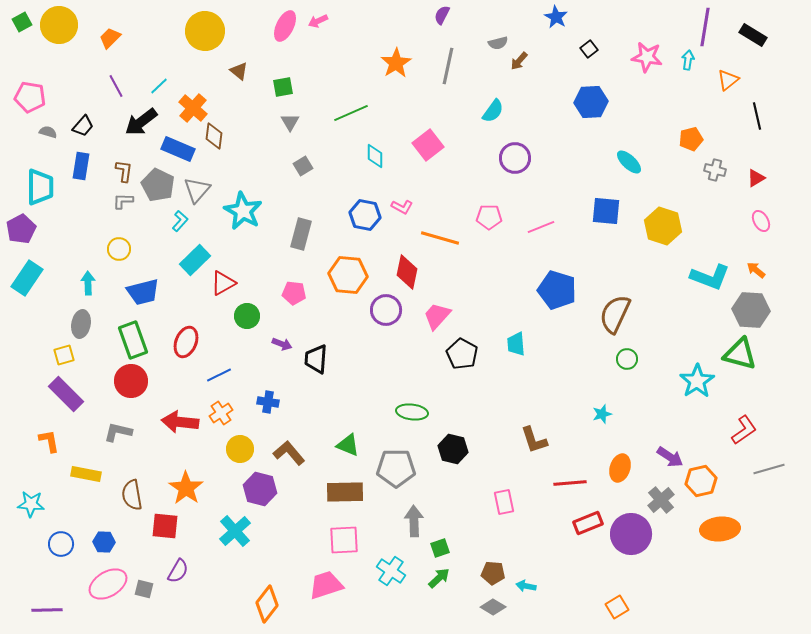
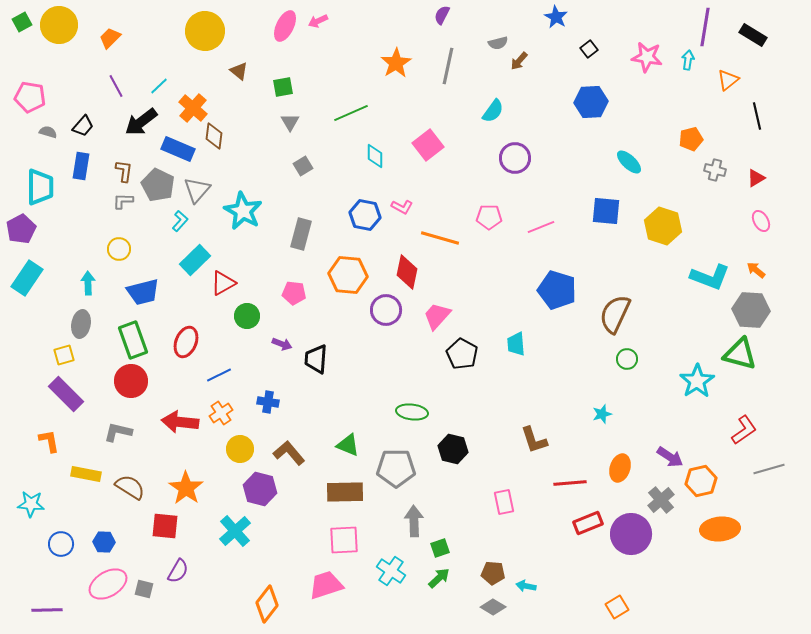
brown semicircle at (132, 495): moved 2 px left, 8 px up; rotated 132 degrees clockwise
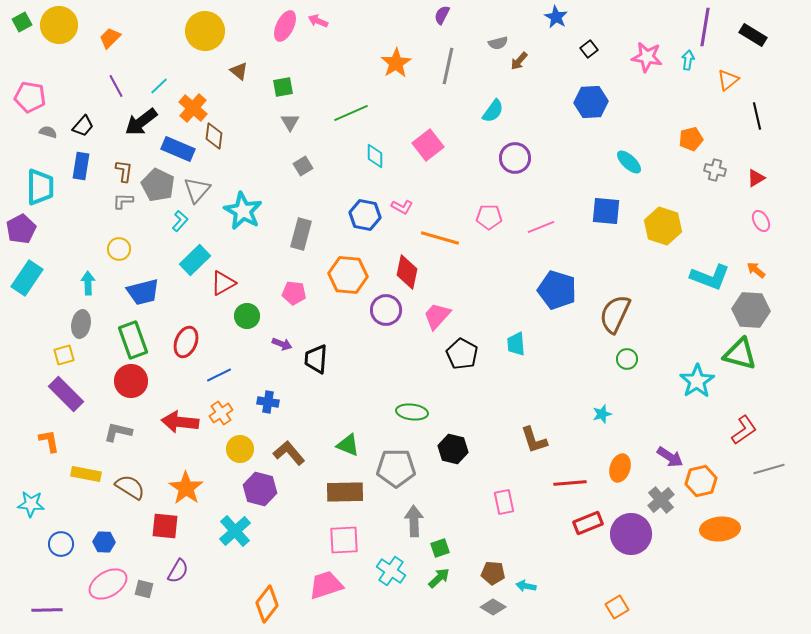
pink arrow at (318, 21): rotated 48 degrees clockwise
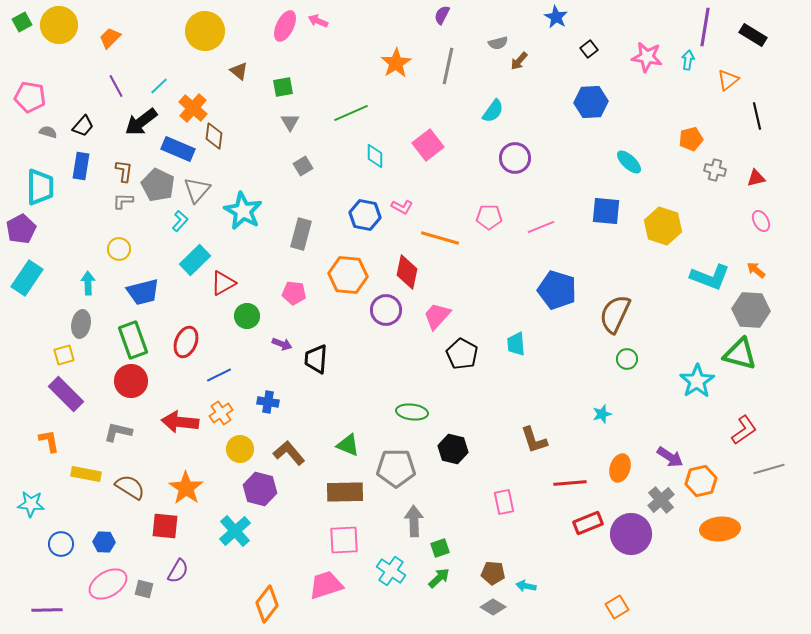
red triangle at (756, 178): rotated 18 degrees clockwise
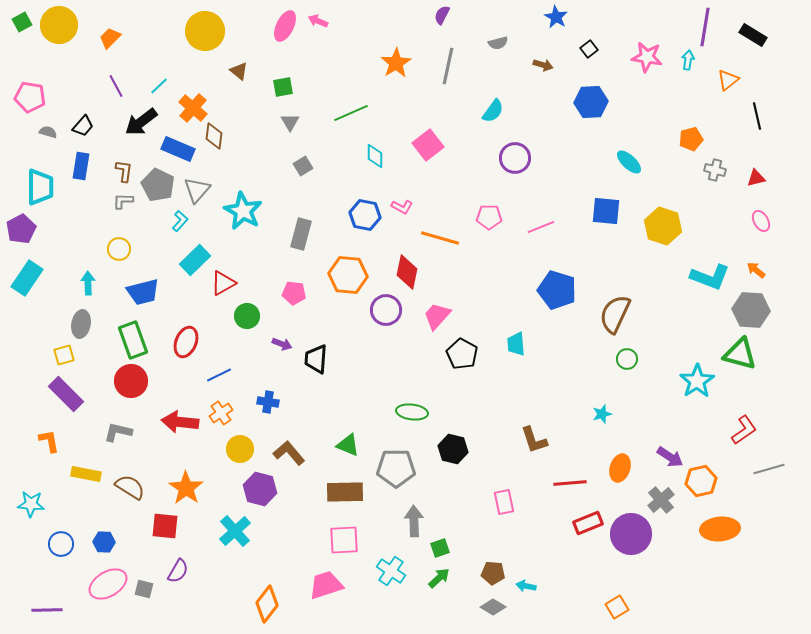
brown arrow at (519, 61): moved 24 px right, 4 px down; rotated 114 degrees counterclockwise
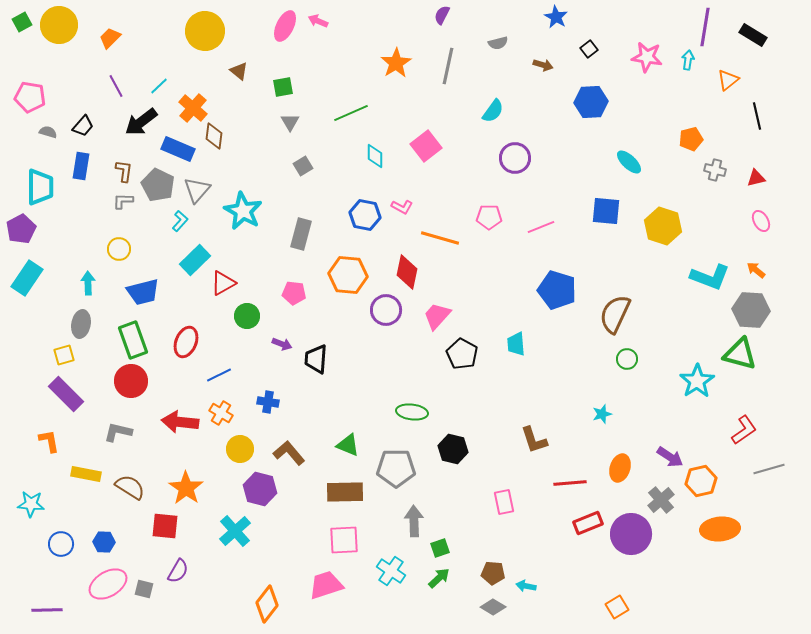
pink square at (428, 145): moved 2 px left, 1 px down
orange cross at (221, 413): rotated 25 degrees counterclockwise
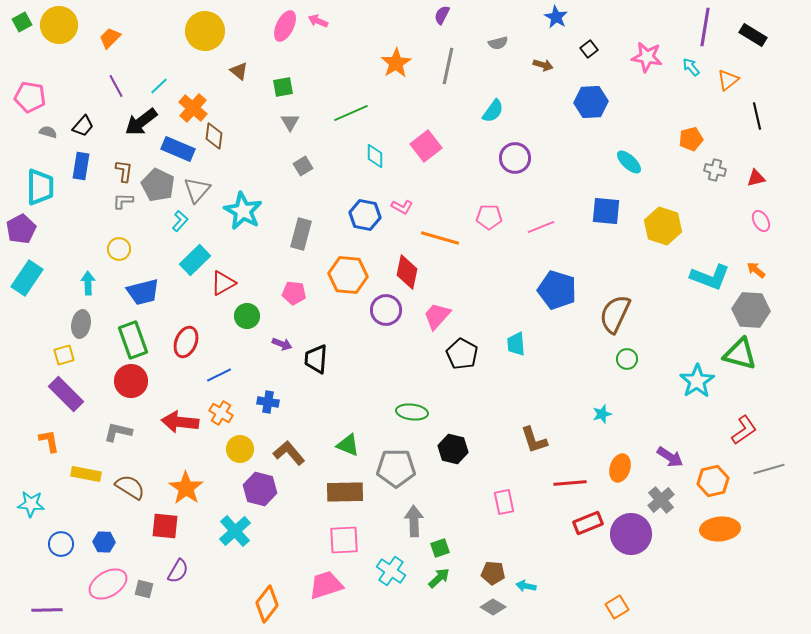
cyan arrow at (688, 60): moved 3 px right, 7 px down; rotated 48 degrees counterclockwise
orange hexagon at (701, 481): moved 12 px right
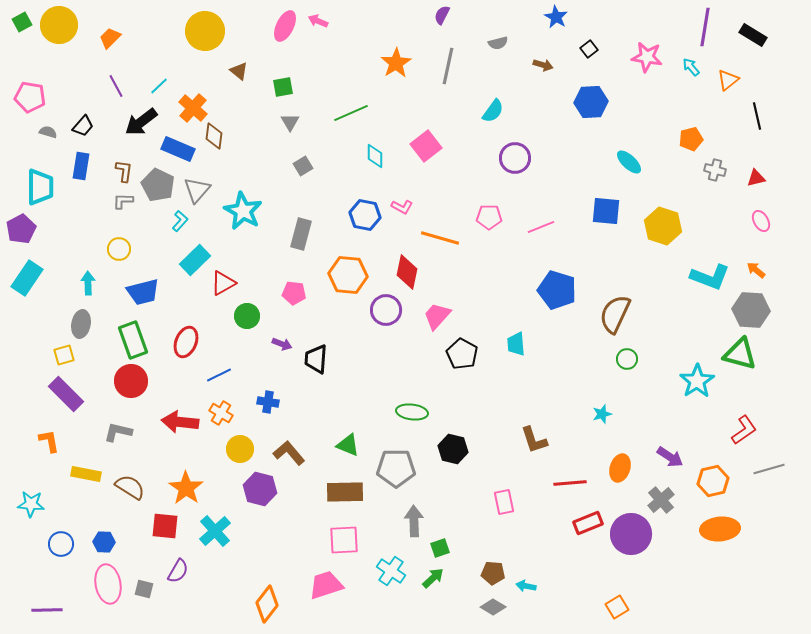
cyan cross at (235, 531): moved 20 px left
green arrow at (439, 578): moved 6 px left
pink ellipse at (108, 584): rotated 69 degrees counterclockwise
